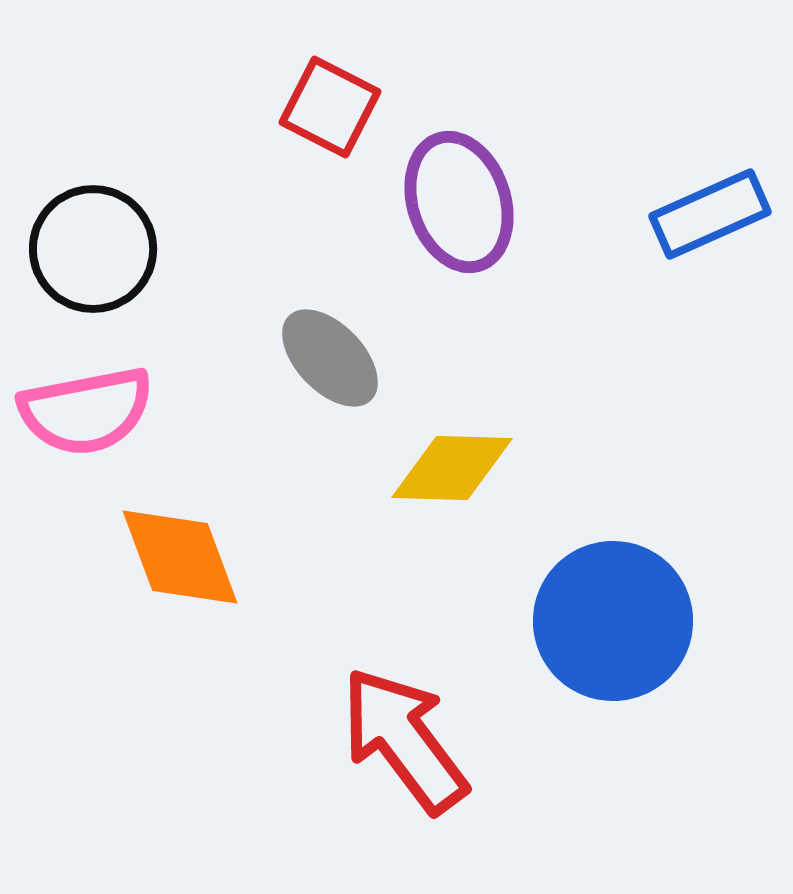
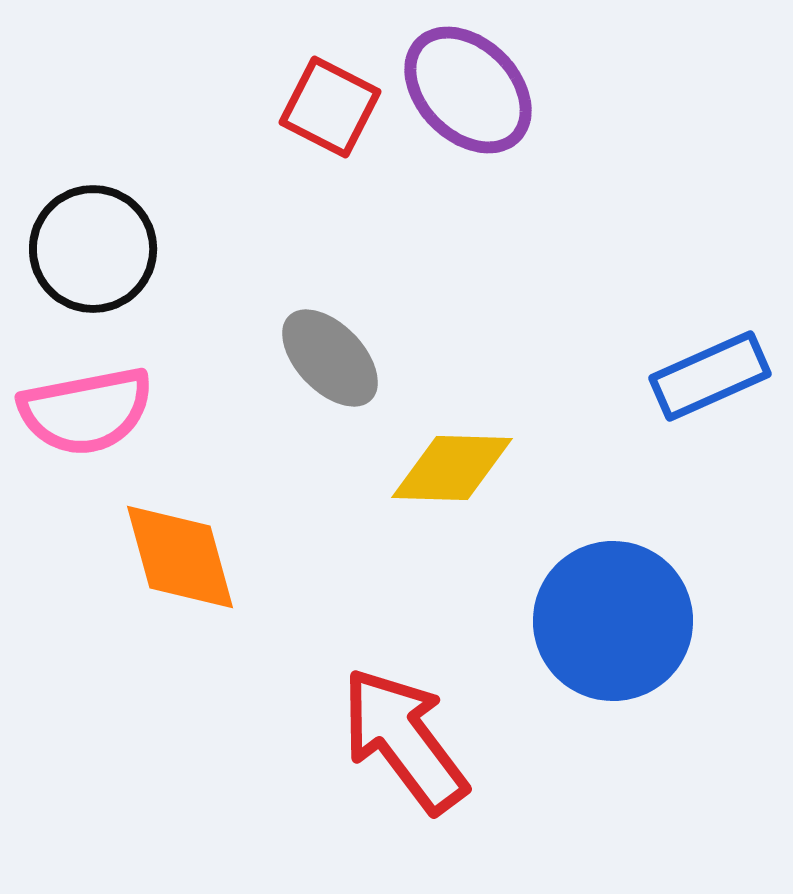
purple ellipse: moved 9 px right, 112 px up; rotated 27 degrees counterclockwise
blue rectangle: moved 162 px down
orange diamond: rotated 5 degrees clockwise
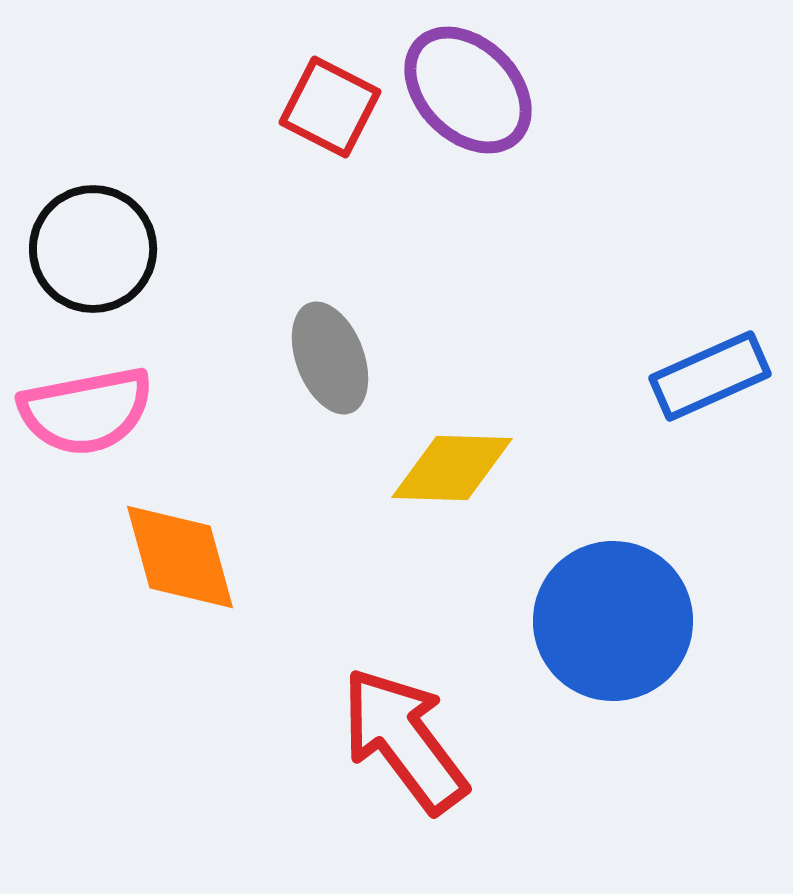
gray ellipse: rotated 23 degrees clockwise
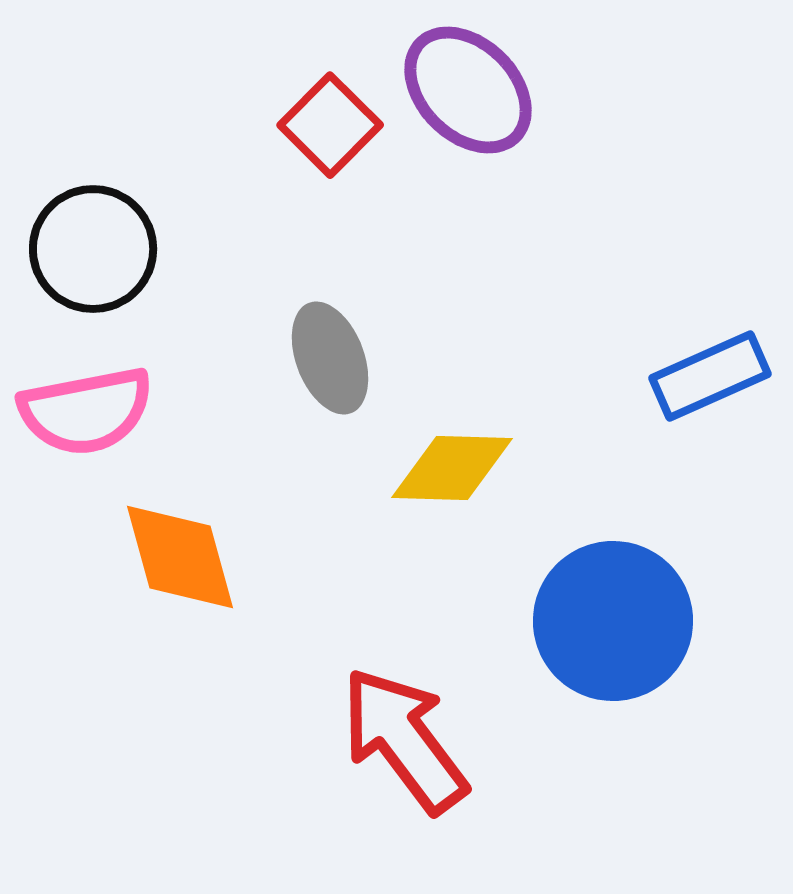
red square: moved 18 px down; rotated 18 degrees clockwise
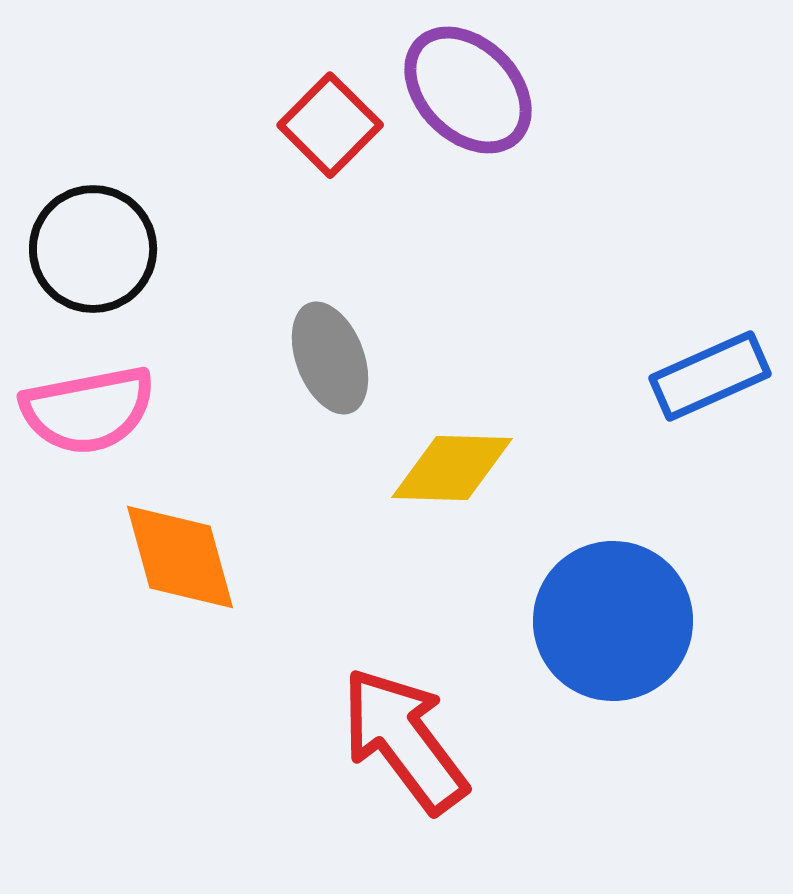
pink semicircle: moved 2 px right, 1 px up
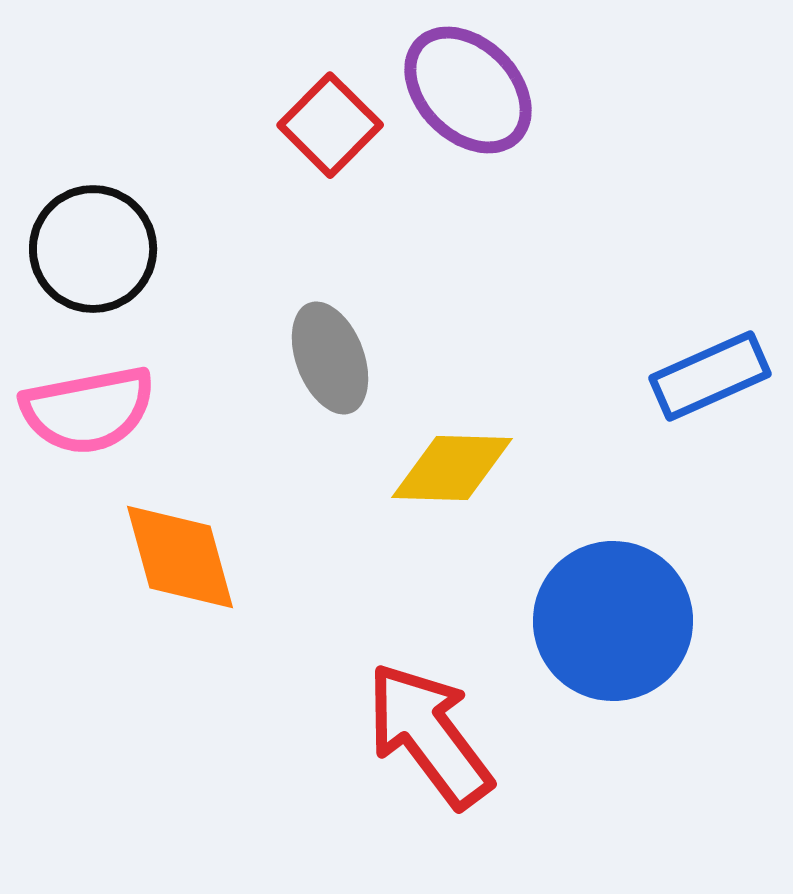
red arrow: moved 25 px right, 5 px up
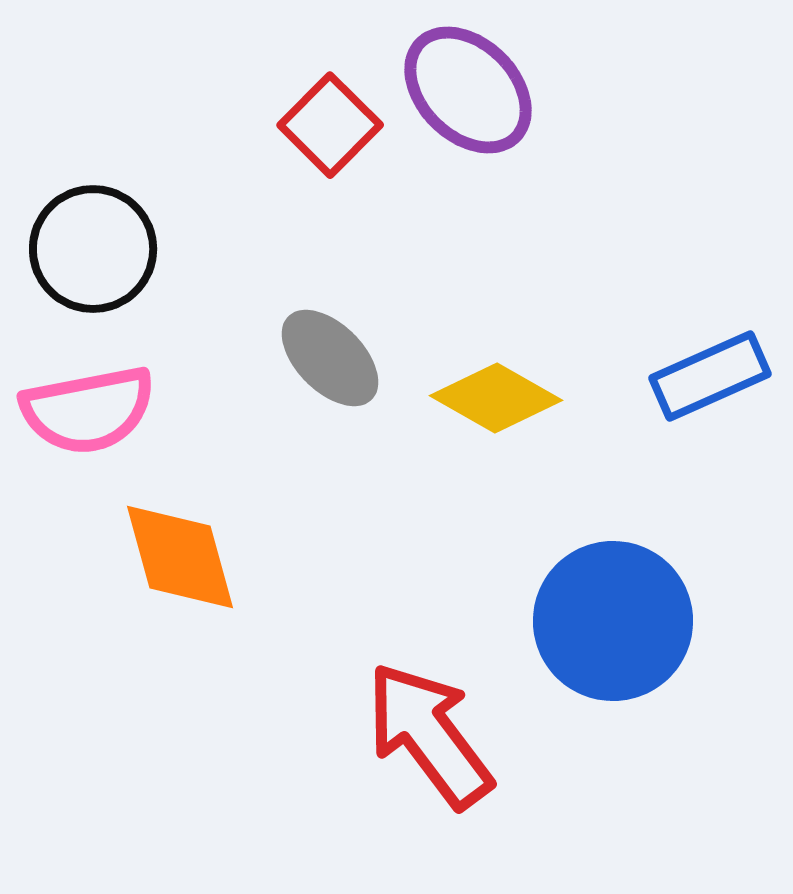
gray ellipse: rotated 24 degrees counterclockwise
yellow diamond: moved 44 px right, 70 px up; rotated 28 degrees clockwise
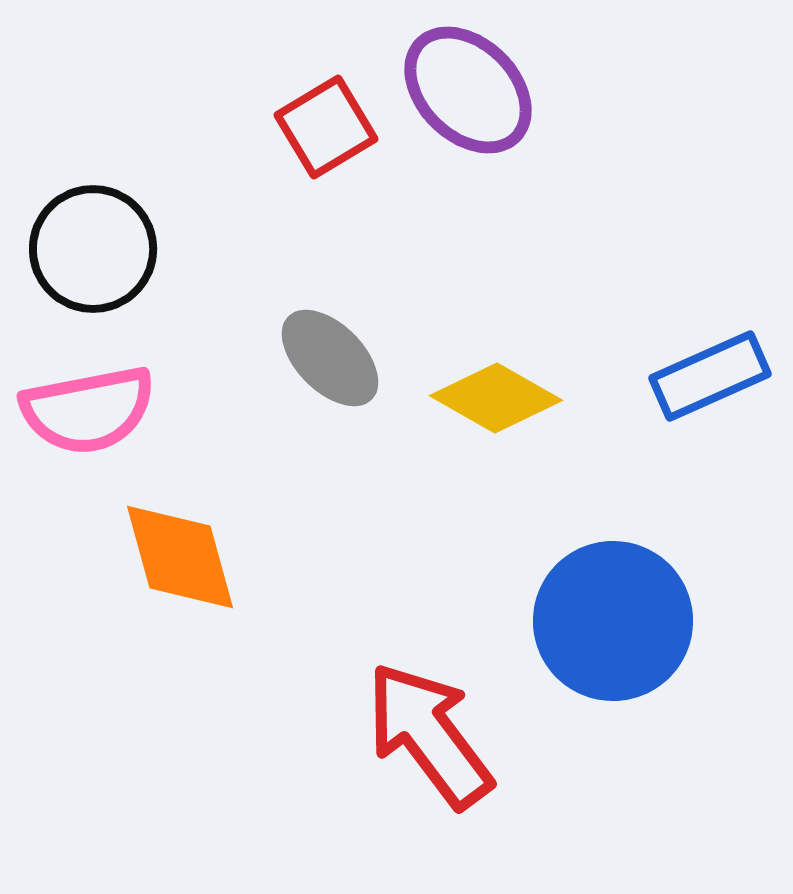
red square: moved 4 px left, 2 px down; rotated 14 degrees clockwise
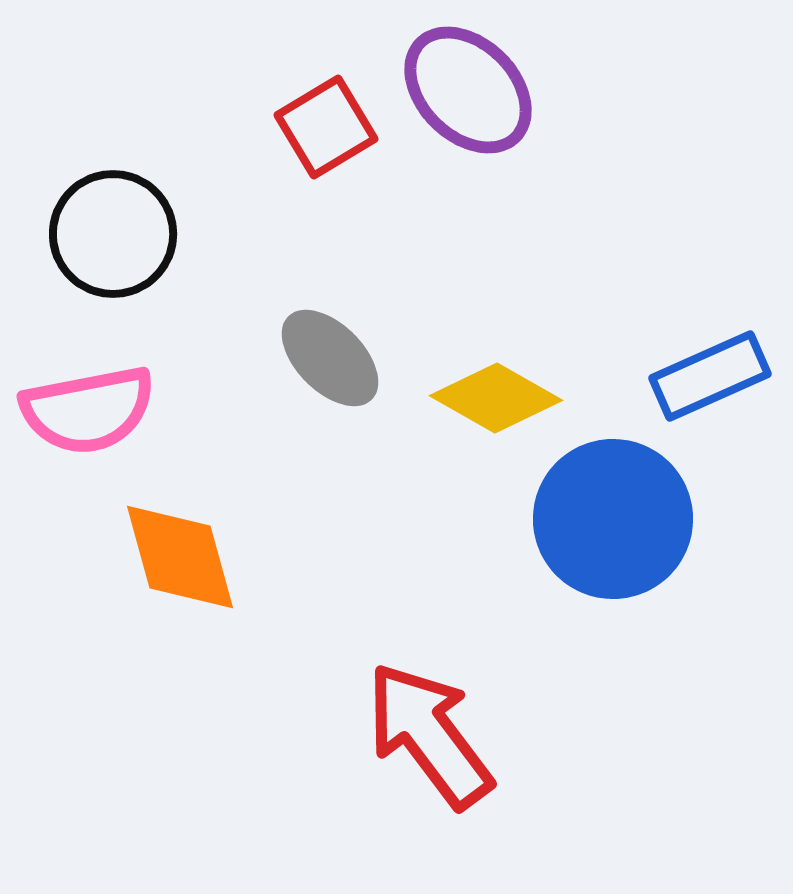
black circle: moved 20 px right, 15 px up
blue circle: moved 102 px up
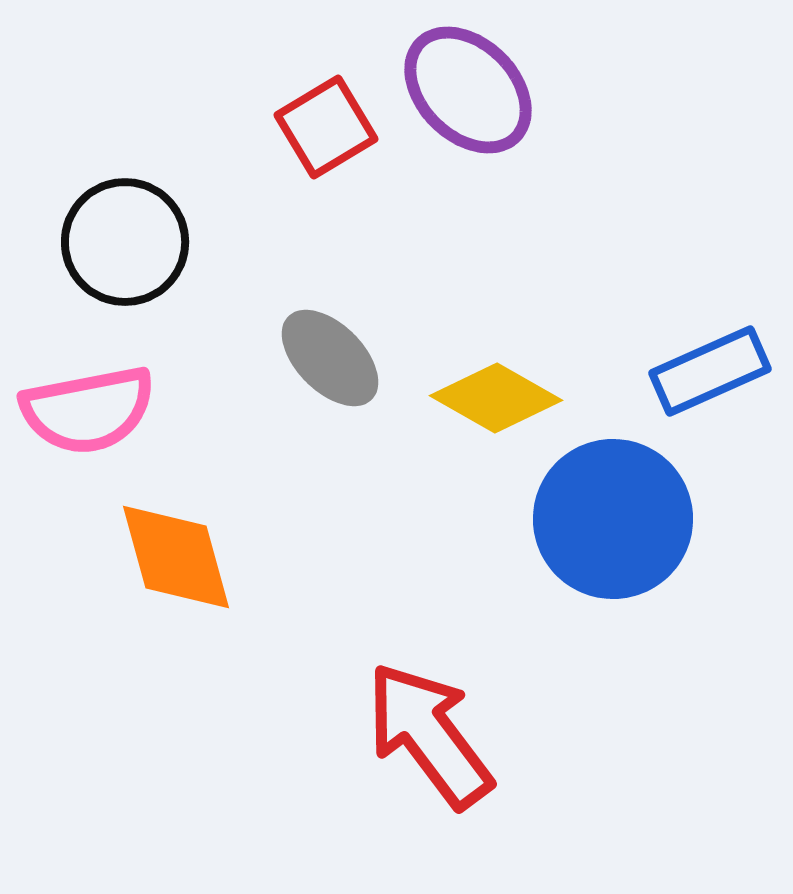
black circle: moved 12 px right, 8 px down
blue rectangle: moved 5 px up
orange diamond: moved 4 px left
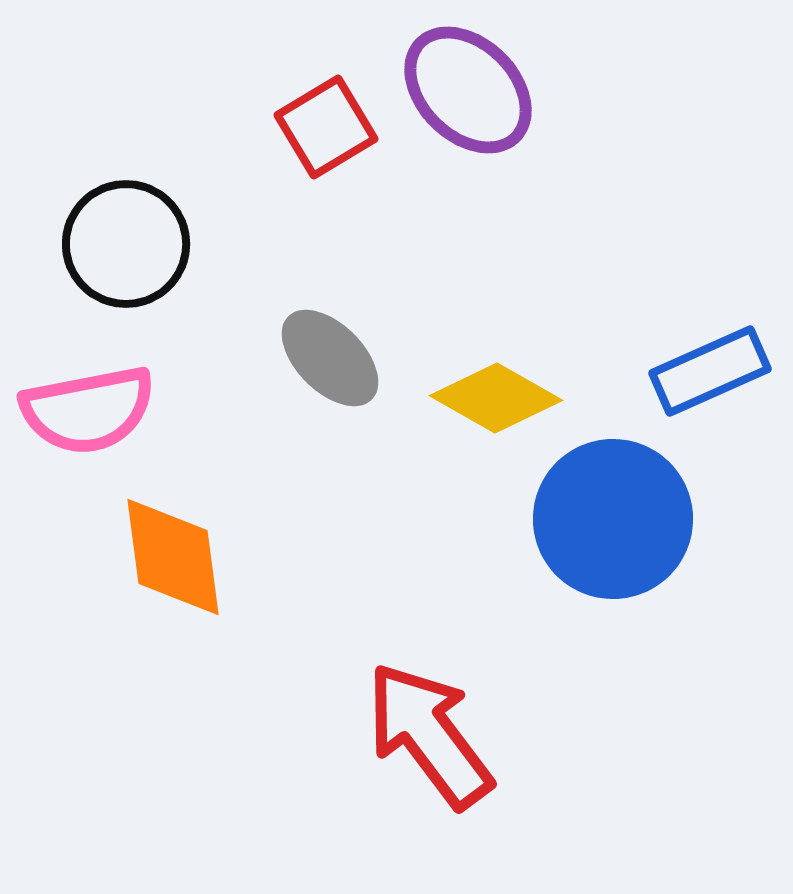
black circle: moved 1 px right, 2 px down
orange diamond: moved 3 px left; rotated 8 degrees clockwise
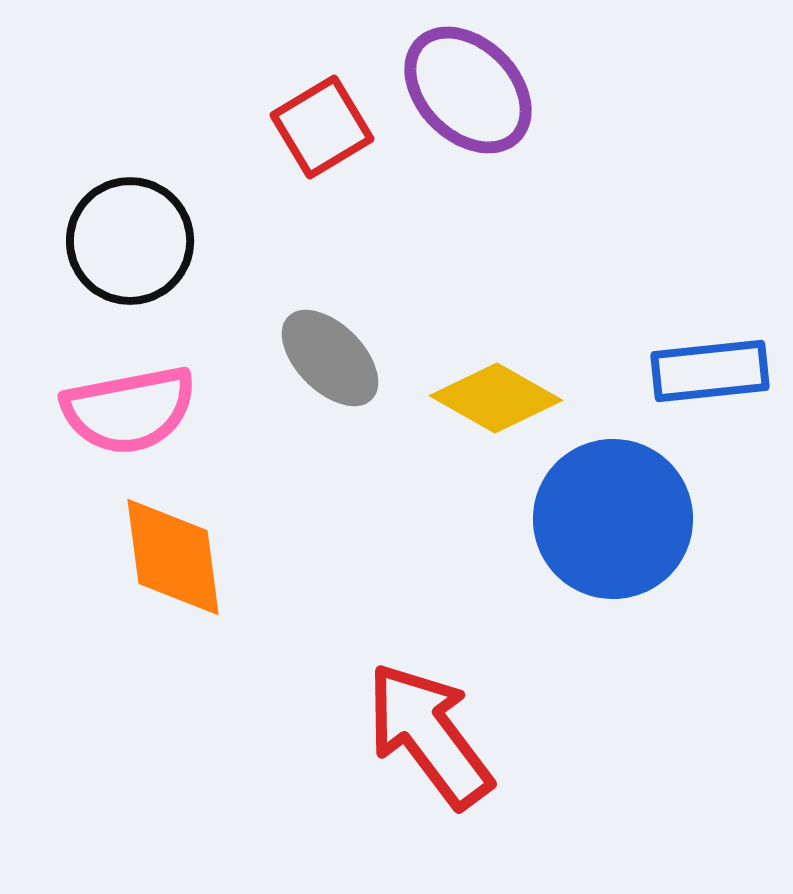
red square: moved 4 px left
black circle: moved 4 px right, 3 px up
blue rectangle: rotated 18 degrees clockwise
pink semicircle: moved 41 px right
